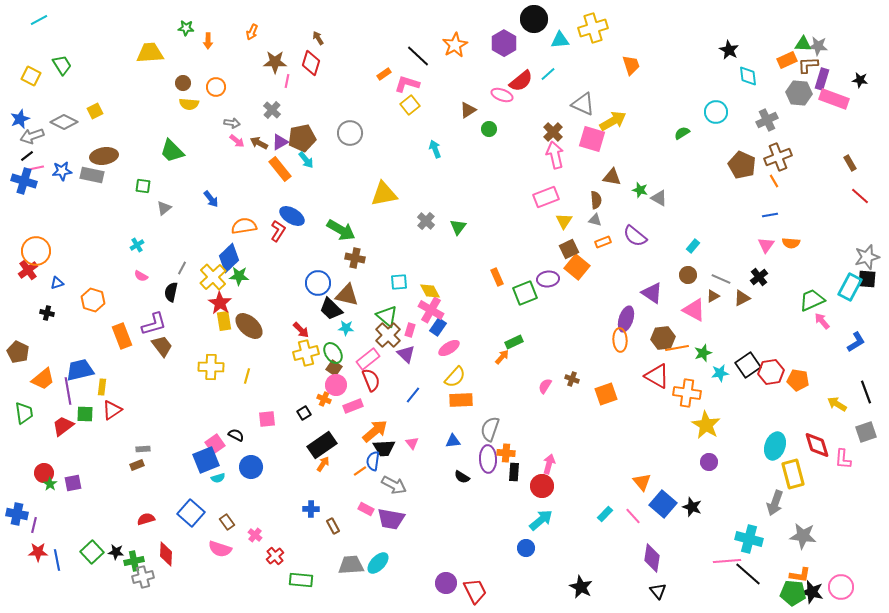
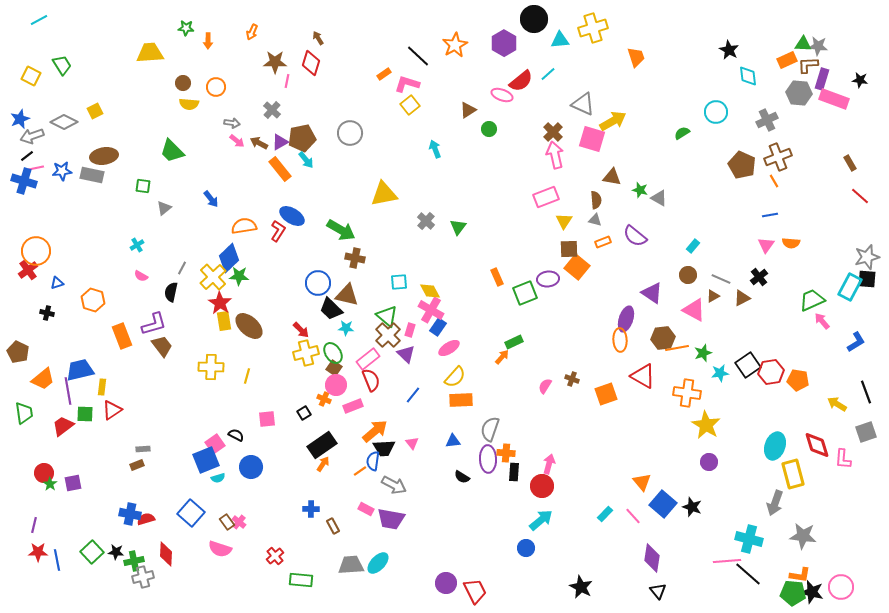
orange trapezoid at (631, 65): moved 5 px right, 8 px up
brown square at (569, 249): rotated 24 degrees clockwise
red triangle at (657, 376): moved 14 px left
blue cross at (17, 514): moved 113 px right
pink cross at (255, 535): moved 16 px left, 13 px up
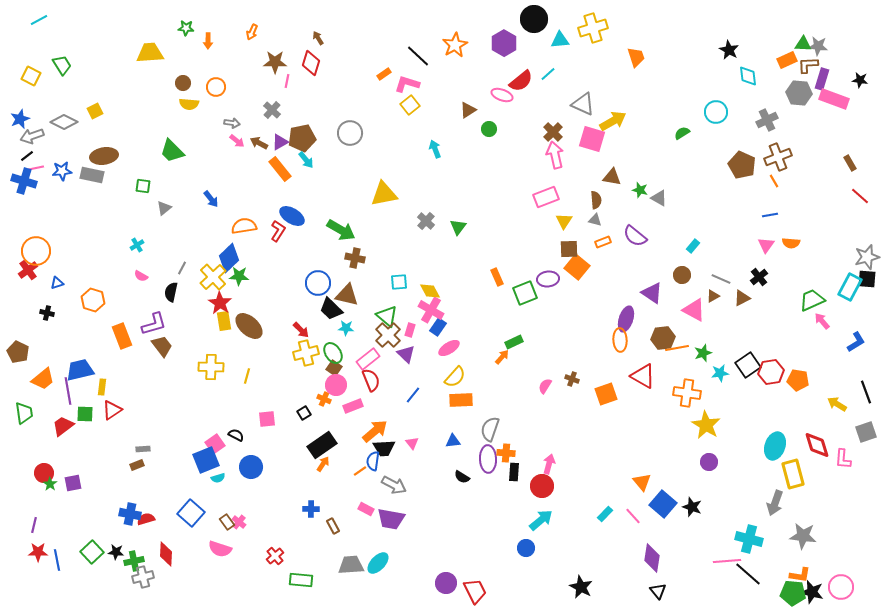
brown circle at (688, 275): moved 6 px left
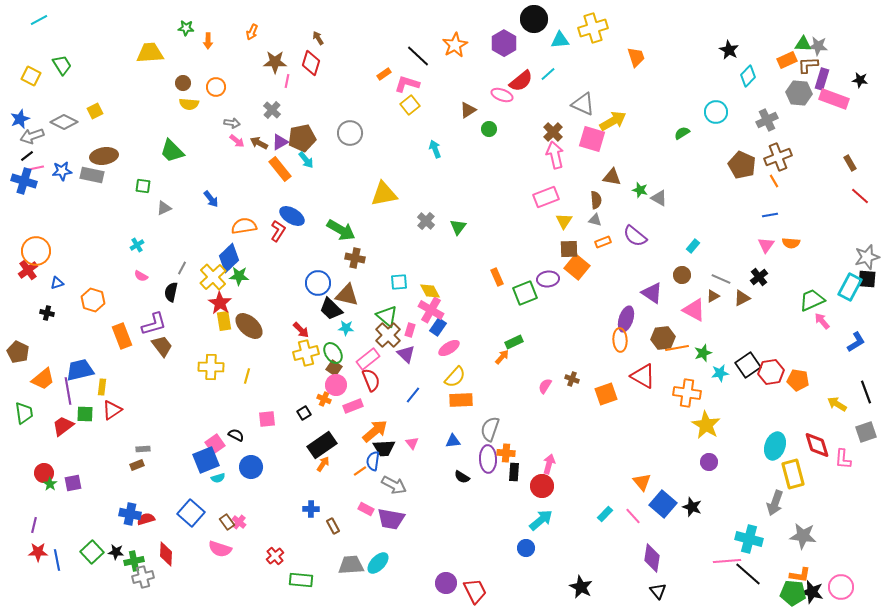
cyan diamond at (748, 76): rotated 50 degrees clockwise
gray triangle at (164, 208): rotated 14 degrees clockwise
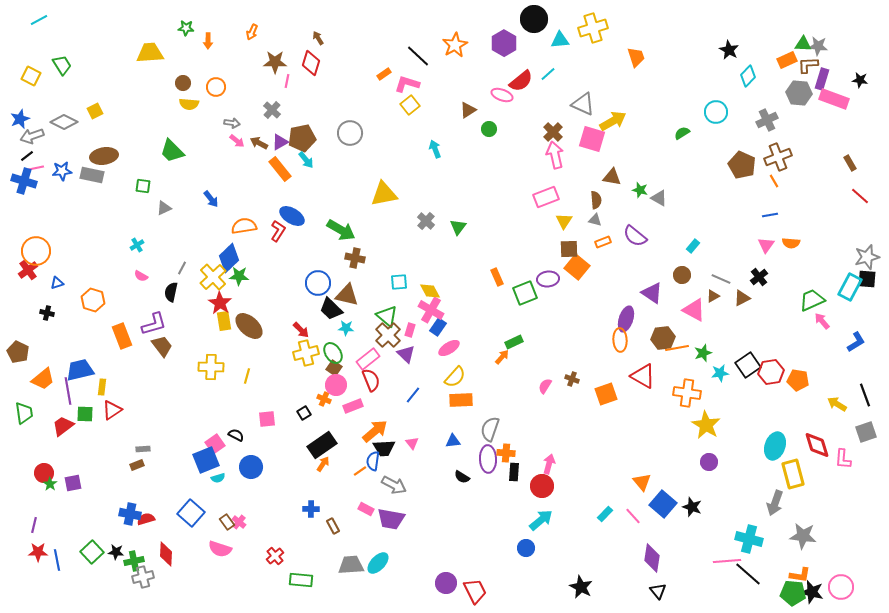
black line at (866, 392): moved 1 px left, 3 px down
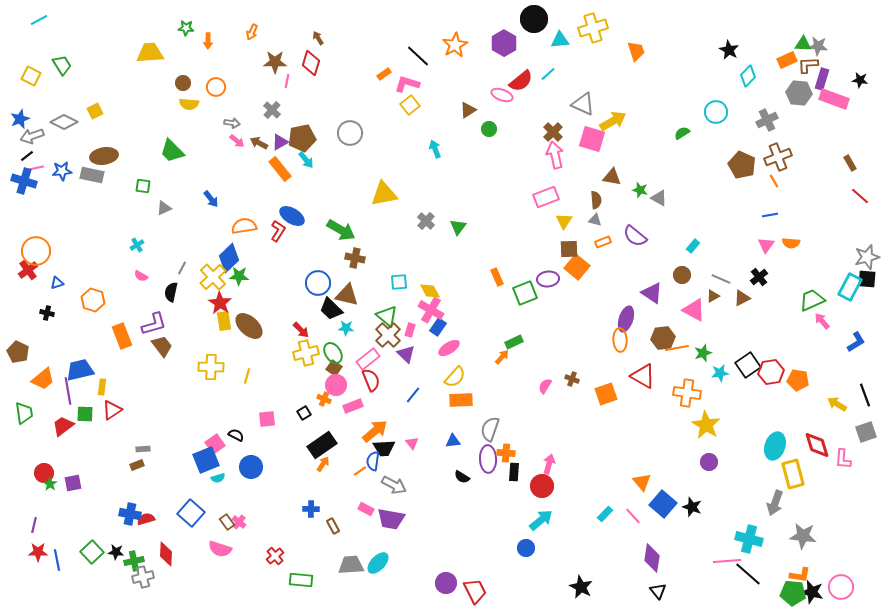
orange trapezoid at (636, 57): moved 6 px up
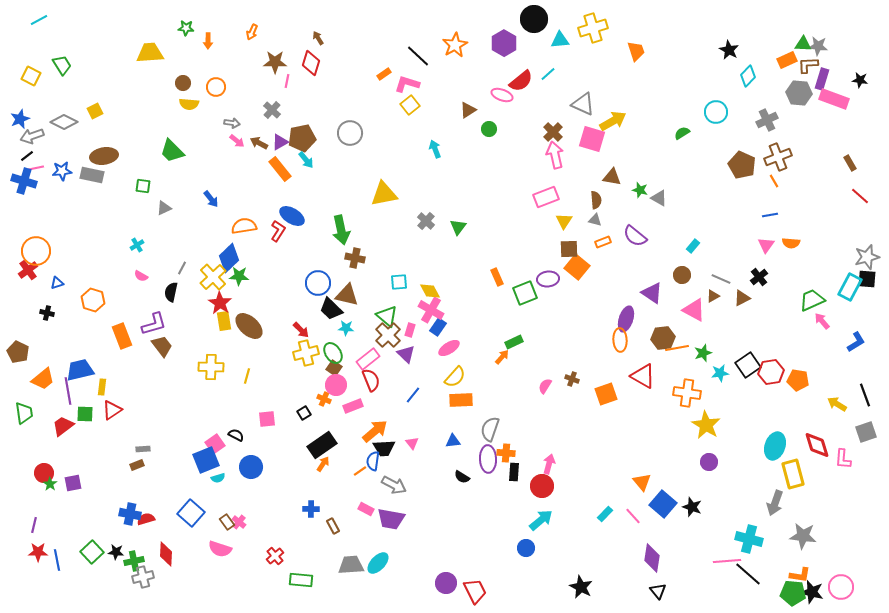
green arrow at (341, 230): rotated 48 degrees clockwise
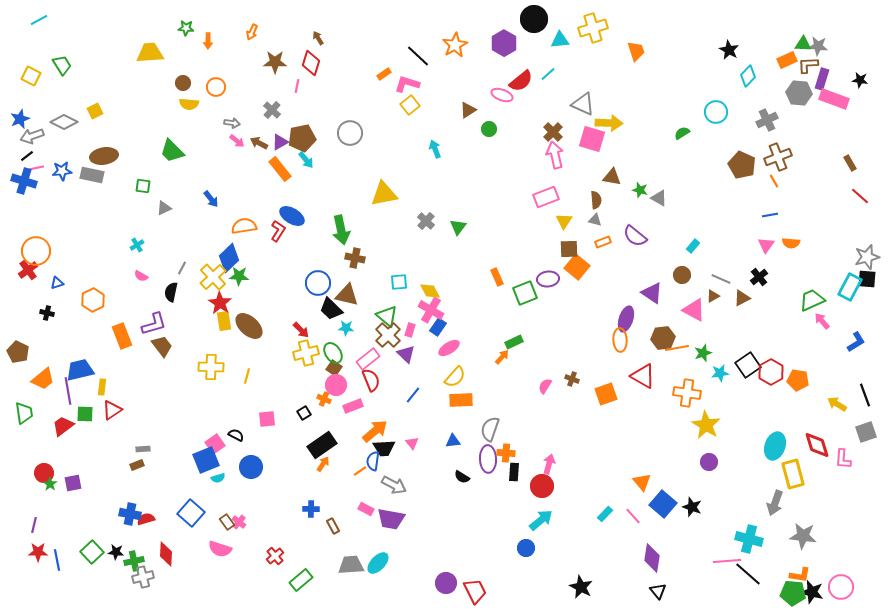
pink line at (287, 81): moved 10 px right, 5 px down
yellow arrow at (613, 121): moved 4 px left, 2 px down; rotated 32 degrees clockwise
orange hexagon at (93, 300): rotated 15 degrees clockwise
red hexagon at (771, 372): rotated 20 degrees counterclockwise
green rectangle at (301, 580): rotated 45 degrees counterclockwise
